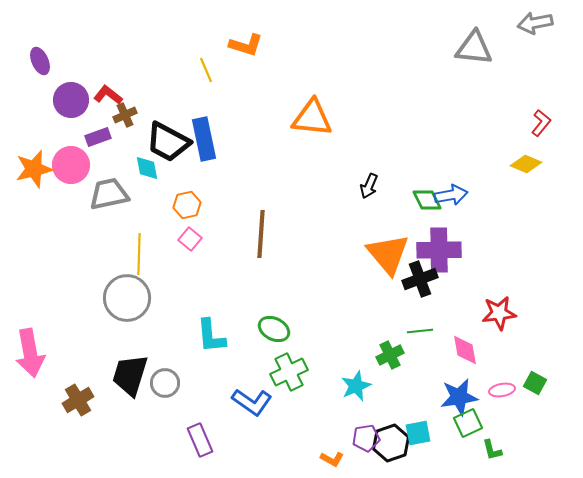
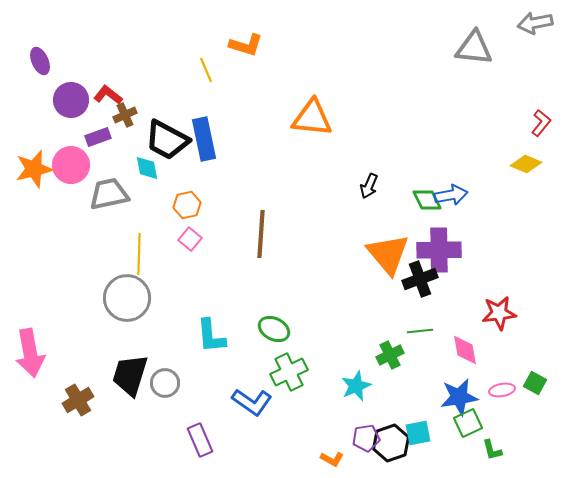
black trapezoid at (168, 142): moved 1 px left, 2 px up
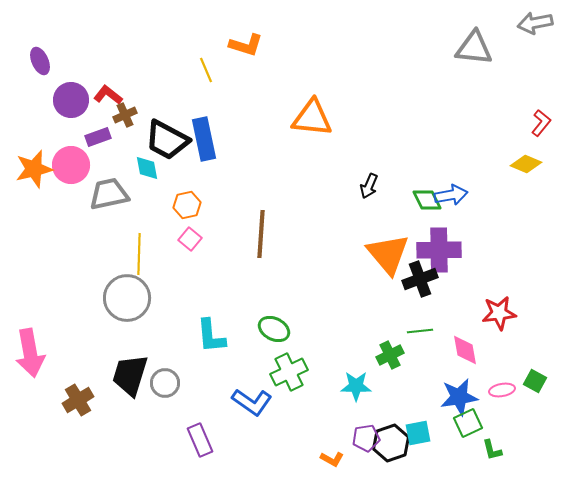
green square at (535, 383): moved 2 px up
cyan star at (356, 386): rotated 24 degrees clockwise
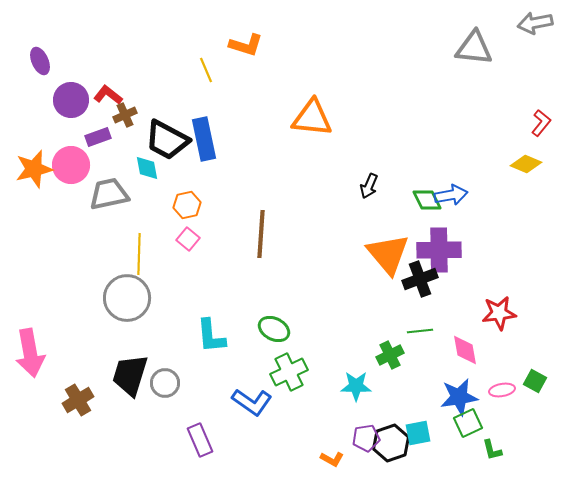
pink square at (190, 239): moved 2 px left
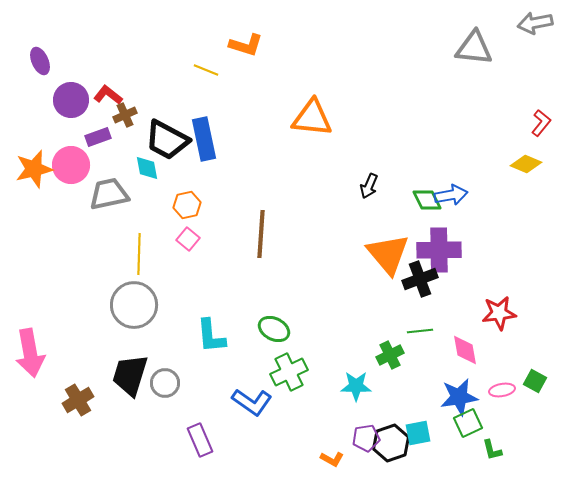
yellow line at (206, 70): rotated 45 degrees counterclockwise
gray circle at (127, 298): moved 7 px right, 7 px down
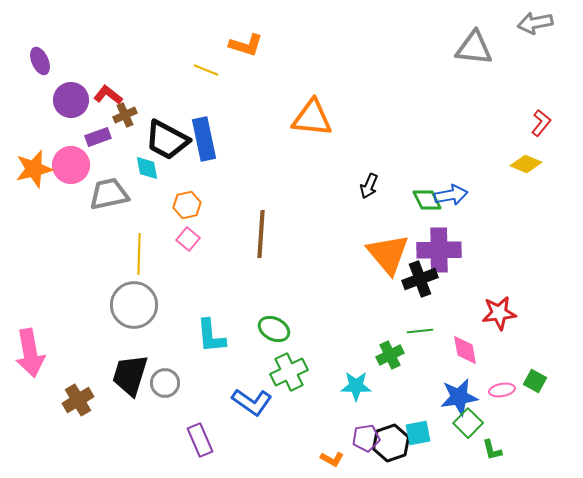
green square at (468, 423): rotated 20 degrees counterclockwise
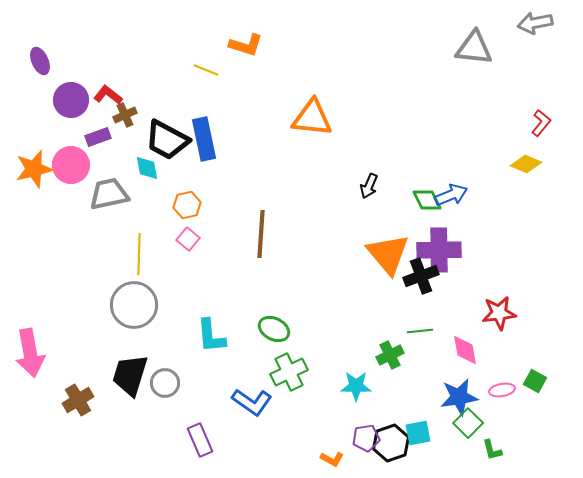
blue arrow at (451, 195): rotated 12 degrees counterclockwise
black cross at (420, 279): moved 1 px right, 3 px up
